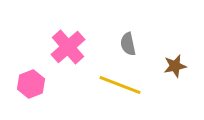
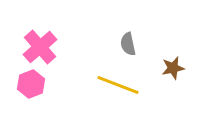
pink cross: moved 28 px left
brown star: moved 2 px left, 2 px down
yellow line: moved 2 px left
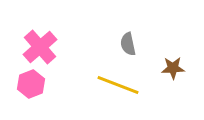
brown star: rotated 10 degrees clockwise
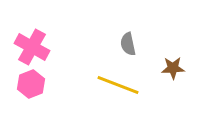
pink cross: moved 8 px left; rotated 20 degrees counterclockwise
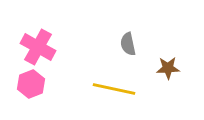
pink cross: moved 6 px right
brown star: moved 5 px left
yellow line: moved 4 px left, 4 px down; rotated 9 degrees counterclockwise
